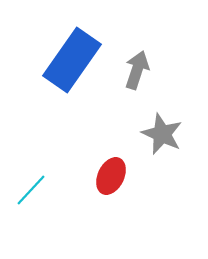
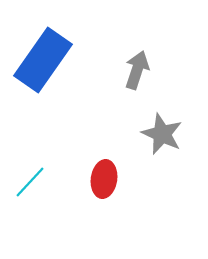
blue rectangle: moved 29 px left
red ellipse: moved 7 px left, 3 px down; rotated 18 degrees counterclockwise
cyan line: moved 1 px left, 8 px up
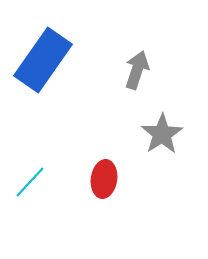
gray star: rotated 15 degrees clockwise
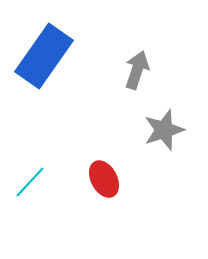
blue rectangle: moved 1 px right, 4 px up
gray star: moved 2 px right, 4 px up; rotated 15 degrees clockwise
red ellipse: rotated 36 degrees counterclockwise
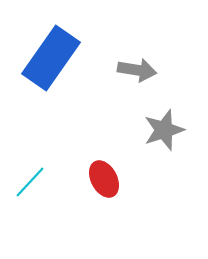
blue rectangle: moved 7 px right, 2 px down
gray arrow: rotated 81 degrees clockwise
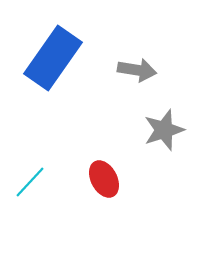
blue rectangle: moved 2 px right
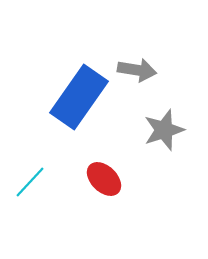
blue rectangle: moved 26 px right, 39 px down
red ellipse: rotated 18 degrees counterclockwise
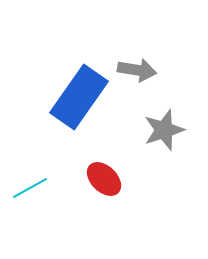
cyan line: moved 6 px down; rotated 18 degrees clockwise
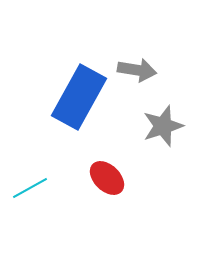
blue rectangle: rotated 6 degrees counterclockwise
gray star: moved 1 px left, 4 px up
red ellipse: moved 3 px right, 1 px up
